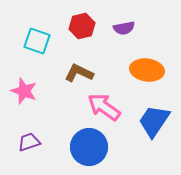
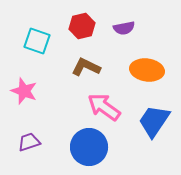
brown L-shape: moved 7 px right, 6 px up
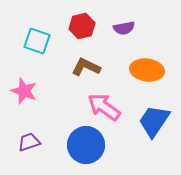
blue circle: moved 3 px left, 2 px up
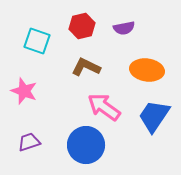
blue trapezoid: moved 5 px up
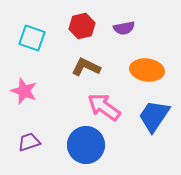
cyan square: moved 5 px left, 3 px up
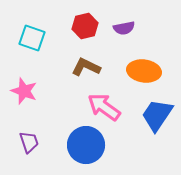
red hexagon: moved 3 px right
orange ellipse: moved 3 px left, 1 px down
blue trapezoid: moved 3 px right, 1 px up
purple trapezoid: rotated 90 degrees clockwise
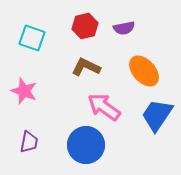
orange ellipse: rotated 40 degrees clockwise
purple trapezoid: rotated 30 degrees clockwise
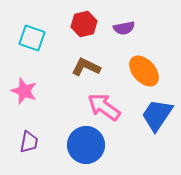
red hexagon: moved 1 px left, 2 px up
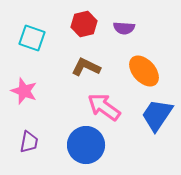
purple semicircle: rotated 15 degrees clockwise
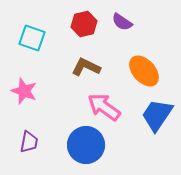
purple semicircle: moved 2 px left, 6 px up; rotated 30 degrees clockwise
